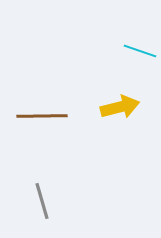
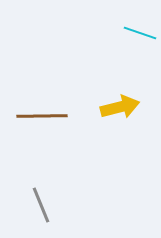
cyan line: moved 18 px up
gray line: moved 1 px left, 4 px down; rotated 6 degrees counterclockwise
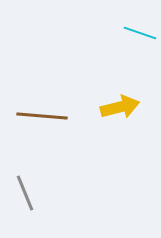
brown line: rotated 6 degrees clockwise
gray line: moved 16 px left, 12 px up
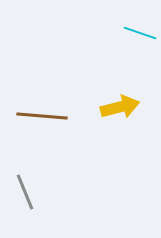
gray line: moved 1 px up
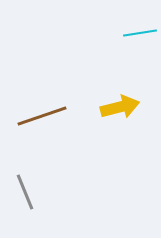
cyan line: rotated 28 degrees counterclockwise
brown line: rotated 24 degrees counterclockwise
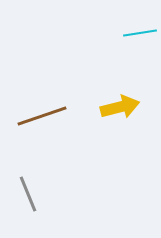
gray line: moved 3 px right, 2 px down
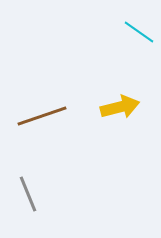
cyan line: moved 1 px left, 1 px up; rotated 44 degrees clockwise
